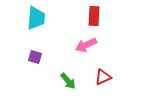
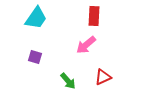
cyan trapezoid: rotated 30 degrees clockwise
pink arrow: rotated 15 degrees counterclockwise
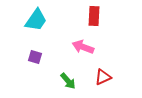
cyan trapezoid: moved 2 px down
pink arrow: moved 3 px left, 2 px down; rotated 60 degrees clockwise
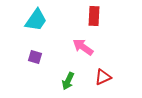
pink arrow: rotated 15 degrees clockwise
green arrow: rotated 66 degrees clockwise
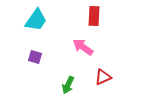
green arrow: moved 4 px down
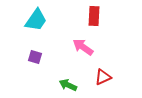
green arrow: rotated 90 degrees clockwise
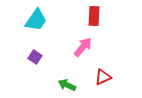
pink arrow: rotated 95 degrees clockwise
purple square: rotated 16 degrees clockwise
green arrow: moved 1 px left
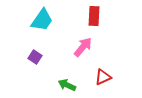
cyan trapezoid: moved 6 px right
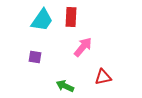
red rectangle: moved 23 px left, 1 px down
purple square: rotated 24 degrees counterclockwise
red triangle: rotated 12 degrees clockwise
green arrow: moved 2 px left, 1 px down
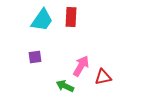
pink arrow: moved 2 px left, 19 px down; rotated 10 degrees counterclockwise
purple square: rotated 16 degrees counterclockwise
